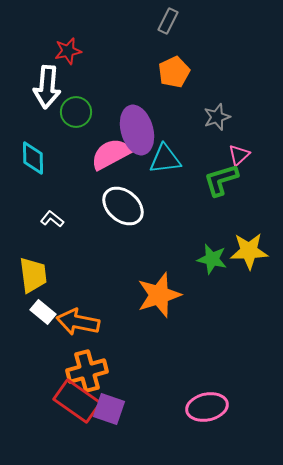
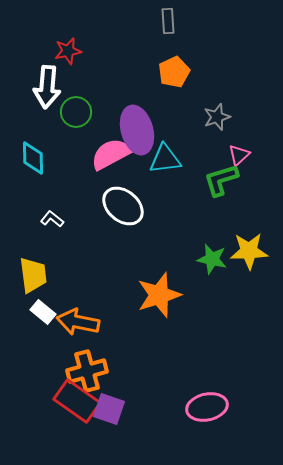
gray rectangle: rotated 30 degrees counterclockwise
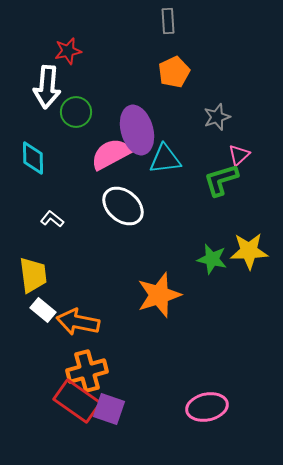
white rectangle: moved 2 px up
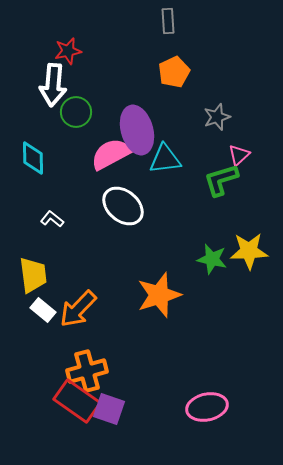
white arrow: moved 6 px right, 2 px up
orange arrow: moved 13 px up; rotated 57 degrees counterclockwise
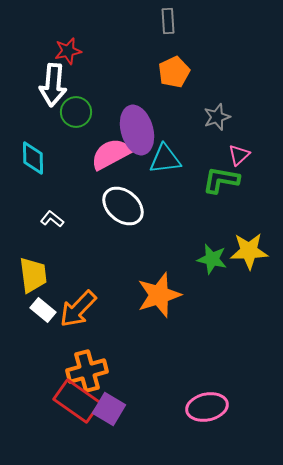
green L-shape: rotated 27 degrees clockwise
purple square: rotated 12 degrees clockwise
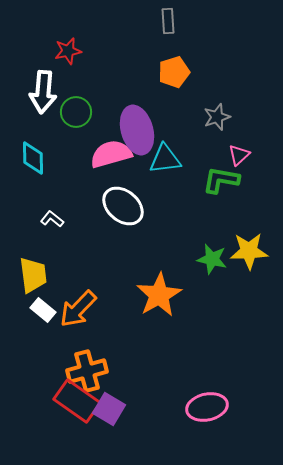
orange pentagon: rotated 8 degrees clockwise
white arrow: moved 10 px left, 7 px down
pink semicircle: rotated 12 degrees clockwise
orange star: rotated 12 degrees counterclockwise
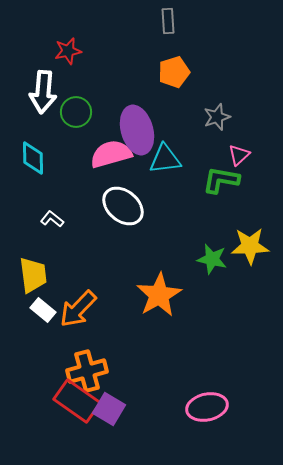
yellow star: moved 1 px right, 5 px up
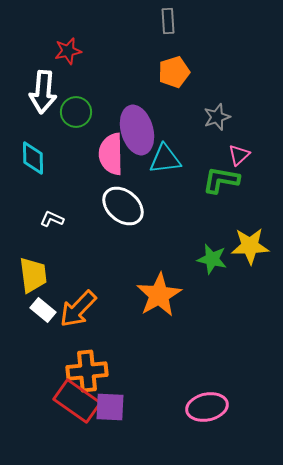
pink semicircle: rotated 75 degrees counterclockwise
white L-shape: rotated 15 degrees counterclockwise
orange cross: rotated 9 degrees clockwise
purple square: moved 1 px right, 2 px up; rotated 28 degrees counterclockwise
